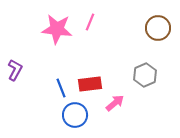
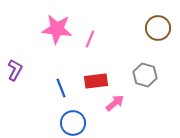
pink line: moved 17 px down
gray hexagon: rotated 20 degrees counterclockwise
red rectangle: moved 6 px right, 3 px up
blue circle: moved 2 px left, 8 px down
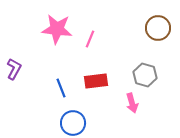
purple L-shape: moved 1 px left, 1 px up
pink arrow: moved 17 px right; rotated 114 degrees clockwise
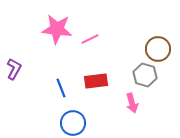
brown circle: moved 21 px down
pink line: rotated 42 degrees clockwise
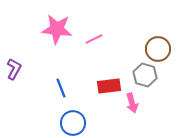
pink line: moved 4 px right
red rectangle: moved 13 px right, 5 px down
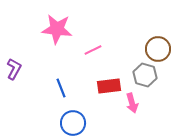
pink line: moved 1 px left, 11 px down
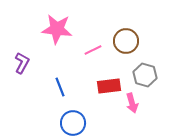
brown circle: moved 32 px left, 8 px up
purple L-shape: moved 8 px right, 6 px up
blue line: moved 1 px left, 1 px up
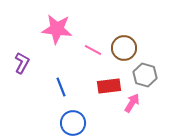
brown circle: moved 2 px left, 7 px down
pink line: rotated 54 degrees clockwise
blue line: moved 1 px right
pink arrow: rotated 132 degrees counterclockwise
